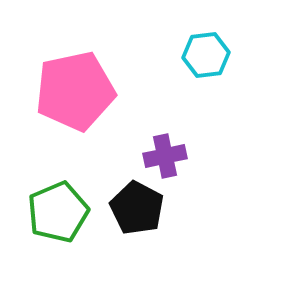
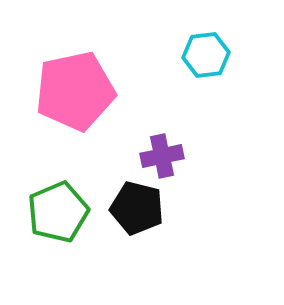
purple cross: moved 3 px left
black pentagon: rotated 14 degrees counterclockwise
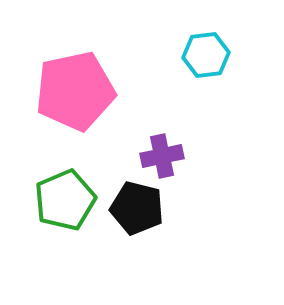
green pentagon: moved 7 px right, 12 px up
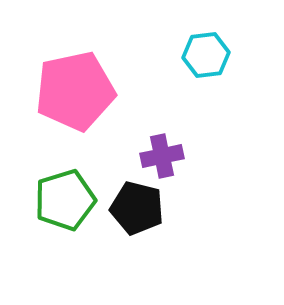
green pentagon: rotated 6 degrees clockwise
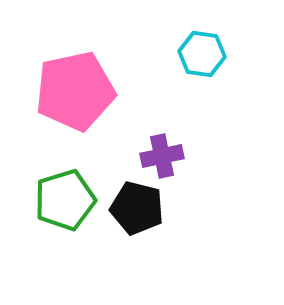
cyan hexagon: moved 4 px left, 1 px up; rotated 15 degrees clockwise
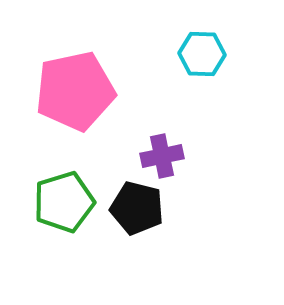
cyan hexagon: rotated 6 degrees counterclockwise
green pentagon: moved 1 px left, 2 px down
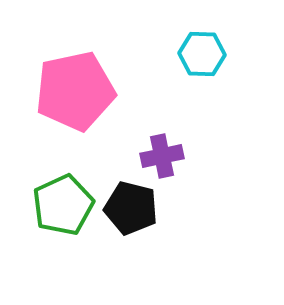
green pentagon: moved 1 px left, 3 px down; rotated 8 degrees counterclockwise
black pentagon: moved 6 px left
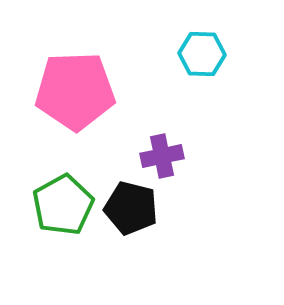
pink pentagon: rotated 10 degrees clockwise
green pentagon: rotated 4 degrees counterclockwise
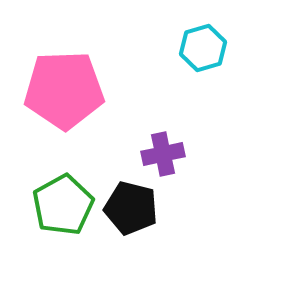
cyan hexagon: moved 1 px right, 6 px up; rotated 18 degrees counterclockwise
pink pentagon: moved 11 px left, 1 px up
purple cross: moved 1 px right, 2 px up
